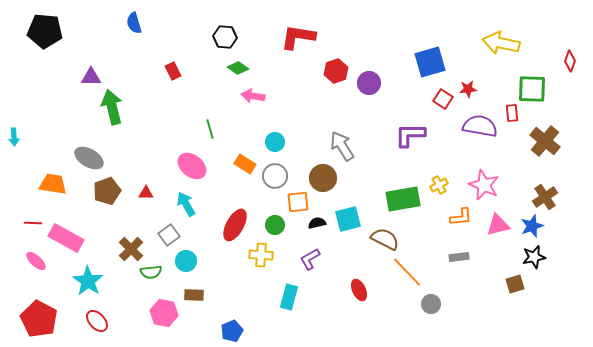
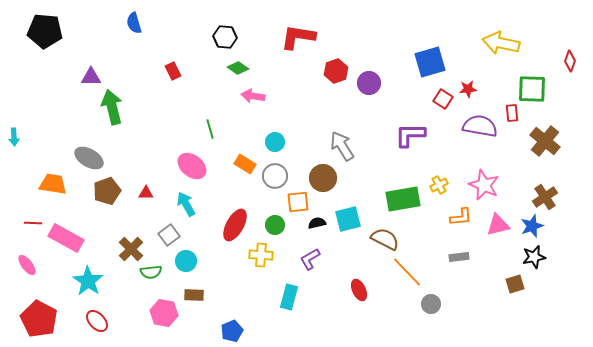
pink ellipse at (36, 261): moved 9 px left, 4 px down; rotated 10 degrees clockwise
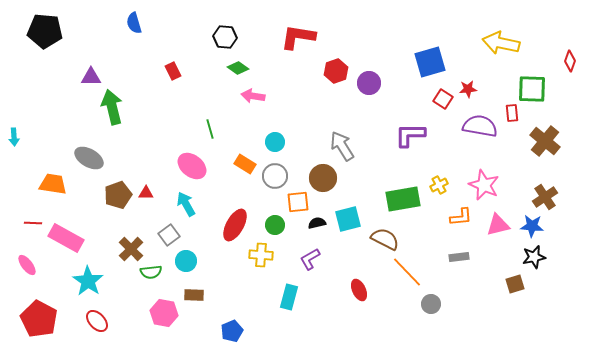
brown pentagon at (107, 191): moved 11 px right, 4 px down
blue star at (532, 226): rotated 25 degrees clockwise
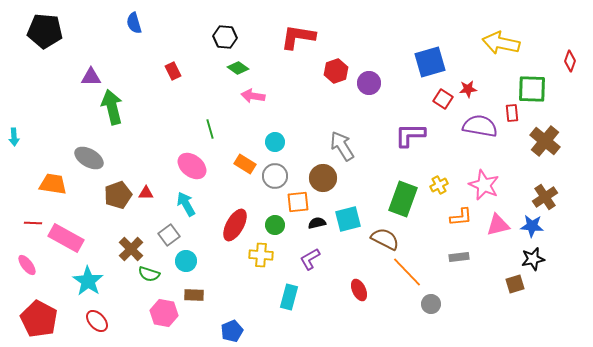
green rectangle at (403, 199): rotated 60 degrees counterclockwise
black star at (534, 257): moved 1 px left, 2 px down
green semicircle at (151, 272): moved 2 px left, 2 px down; rotated 25 degrees clockwise
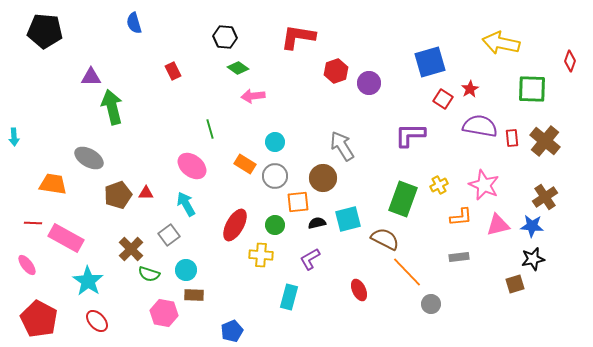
red star at (468, 89): moved 2 px right; rotated 24 degrees counterclockwise
pink arrow at (253, 96): rotated 15 degrees counterclockwise
red rectangle at (512, 113): moved 25 px down
cyan circle at (186, 261): moved 9 px down
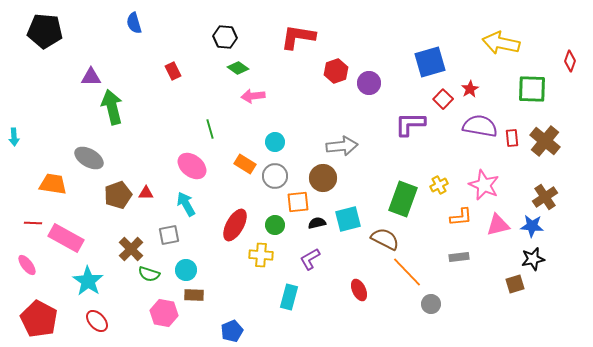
red square at (443, 99): rotated 12 degrees clockwise
purple L-shape at (410, 135): moved 11 px up
gray arrow at (342, 146): rotated 116 degrees clockwise
gray square at (169, 235): rotated 25 degrees clockwise
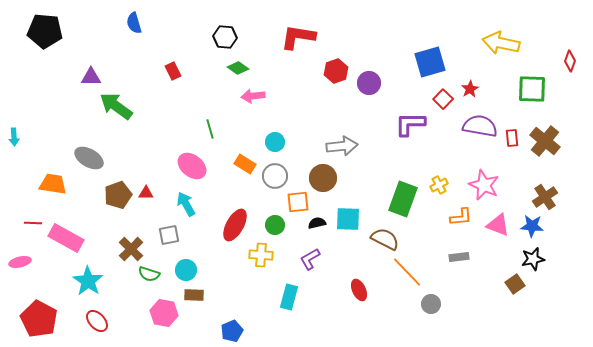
green arrow at (112, 107): moved 4 px right, 1 px up; rotated 40 degrees counterclockwise
cyan square at (348, 219): rotated 16 degrees clockwise
pink triangle at (498, 225): rotated 35 degrees clockwise
pink ellipse at (27, 265): moved 7 px left, 3 px up; rotated 65 degrees counterclockwise
brown square at (515, 284): rotated 18 degrees counterclockwise
